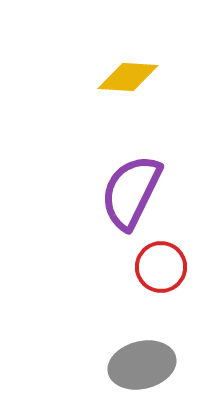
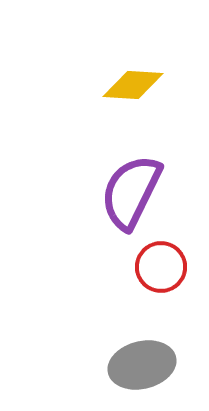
yellow diamond: moved 5 px right, 8 px down
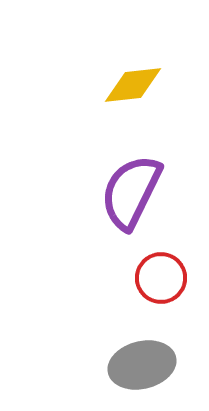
yellow diamond: rotated 10 degrees counterclockwise
red circle: moved 11 px down
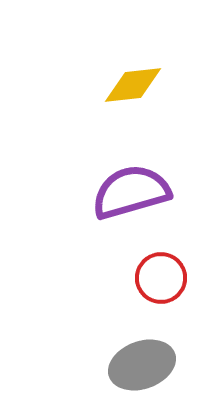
purple semicircle: rotated 48 degrees clockwise
gray ellipse: rotated 6 degrees counterclockwise
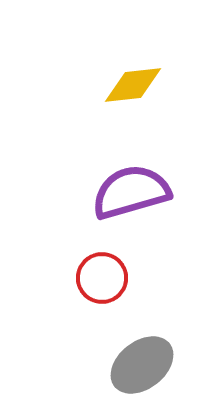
red circle: moved 59 px left
gray ellipse: rotated 18 degrees counterclockwise
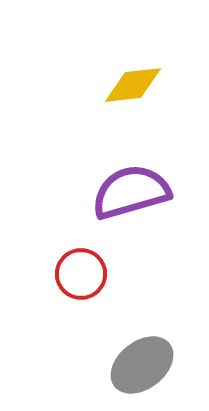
red circle: moved 21 px left, 4 px up
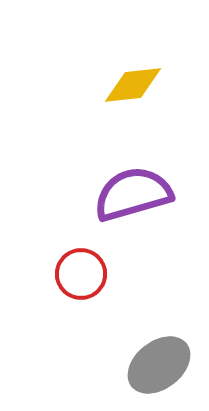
purple semicircle: moved 2 px right, 2 px down
gray ellipse: moved 17 px right
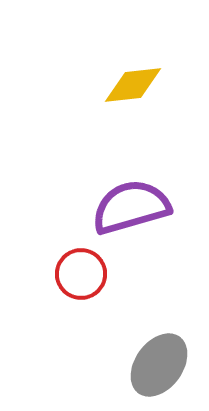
purple semicircle: moved 2 px left, 13 px down
gray ellipse: rotated 16 degrees counterclockwise
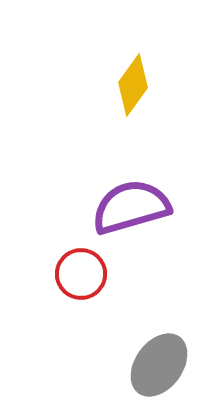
yellow diamond: rotated 48 degrees counterclockwise
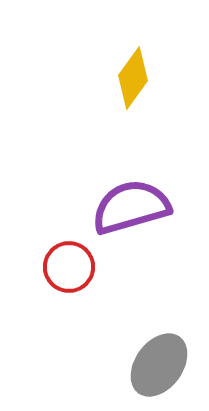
yellow diamond: moved 7 px up
red circle: moved 12 px left, 7 px up
